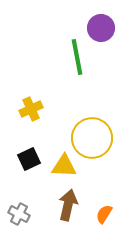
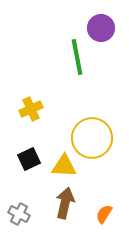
brown arrow: moved 3 px left, 2 px up
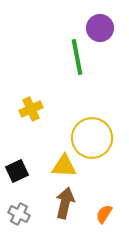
purple circle: moved 1 px left
black square: moved 12 px left, 12 px down
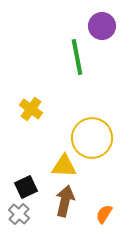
purple circle: moved 2 px right, 2 px up
yellow cross: rotated 30 degrees counterclockwise
black square: moved 9 px right, 16 px down
brown arrow: moved 2 px up
gray cross: rotated 15 degrees clockwise
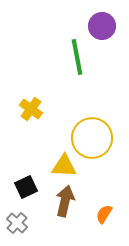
gray cross: moved 2 px left, 9 px down
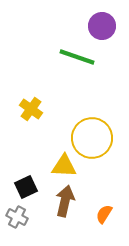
green line: rotated 60 degrees counterclockwise
gray cross: moved 6 px up; rotated 15 degrees counterclockwise
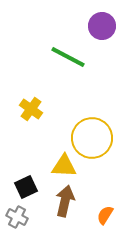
green line: moved 9 px left; rotated 9 degrees clockwise
orange semicircle: moved 1 px right, 1 px down
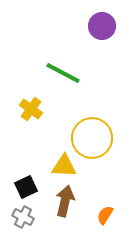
green line: moved 5 px left, 16 px down
gray cross: moved 6 px right
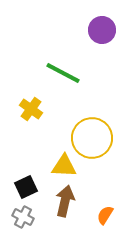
purple circle: moved 4 px down
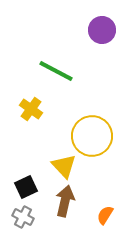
green line: moved 7 px left, 2 px up
yellow circle: moved 2 px up
yellow triangle: rotated 44 degrees clockwise
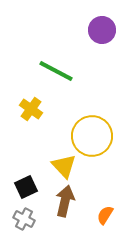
gray cross: moved 1 px right, 2 px down
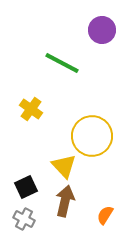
green line: moved 6 px right, 8 px up
